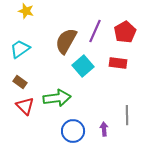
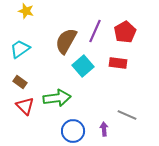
gray line: rotated 66 degrees counterclockwise
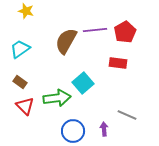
purple line: moved 1 px up; rotated 60 degrees clockwise
cyan square: moved 17 px down
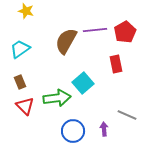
red rectangle: moved 2 px left, 1 px down; rotated 72 degrees clockwise
brown rectangle: rotated 32 degrees clockwise
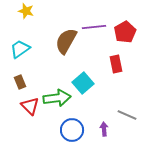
purple line: moved 1 px left, 3 px up
red triangle: moved 5 px right
blue circle: moved 1 px left, 1 px up
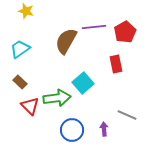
brown rectangle: rotated 24 degrees counterclockwise
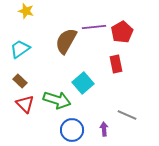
red pentagon: moved 3 px left
brown rectangle: moved 1 px up
green arrow: moved 2 px down; rotated 24 degrees clockwise
red triangle: moved 5 px left, 2 px up
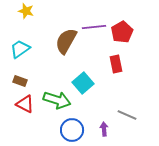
brown rectangle: rotated 24 degrees counterclockwise
red triangle: rotated 18 degrees counterclockwise
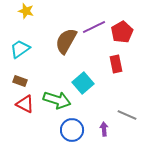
purple line: rotated 20 degrees counterclockwise
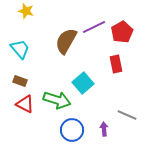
cyan trapezoid: rotated 85 degrees clockwise
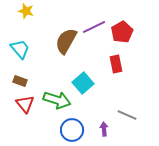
red triangle: rotated 24 degrees clockwise
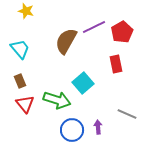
brown rectangle: rotated 48 degrees clockwise
gray line: moved 1 px up
purple arrow: moved 6 px left, 2 px up
